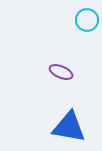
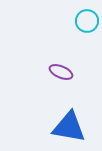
cyan circle: moved 1 px down
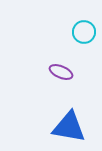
cyan circle: moved 3 px left, 11 px down
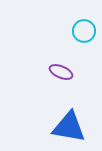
cyan circle: moved 1 px up
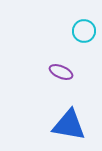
blue triangle: moved 2 px up
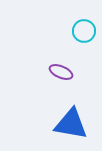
blue triangle: moved 2 px right, 1 px up
